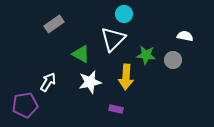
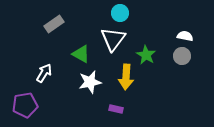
cyan circle: moved 4 px left, 1 px up
white triangle: rotated 8 degrees counterclockwise
green star: rotated 24 degrees clockwise
gray circle: moved 9 px right, 4 px up
white arrow: moved 4 px left, 9 px up
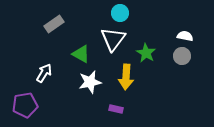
green star: moved 2 px up
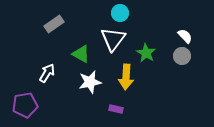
white semicircle: rotated 35 degrees clockwise
white arrow: moved 3 px right
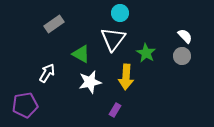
purple rectangle: moved 1 px left, 1 px down; rotated 72 degrees counterclockwise
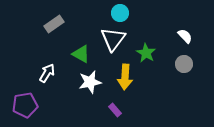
gray circle: moved 2 px right, 8 px down
yellow arrow: moved 1 px left
purple rectangle: rotated 72 degrees counterclockwise
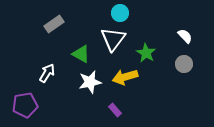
yellow arrow: rotated 70 degrees clockwise
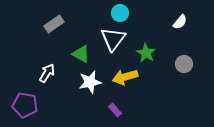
white semicircle: moved 5 px left, 14 px up; rotated 84 degrees clockwise
purple pentagon: rotated 20 degrees clockwise
